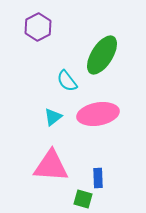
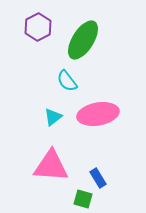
green ellipse: moved 19 px left, 15 px up
blue rectangle: rotated 30 degrees counterclockwise
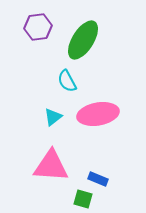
purple hexagon: rotated 20 degrees clockwise
cyan semicircle: rotated 10 degrees clockwise
blue rectangle: moved 1 px down; rotated 36 degrees counterclockwise
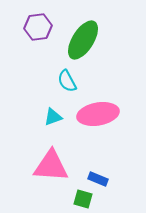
cyan triangle: rotated 18 degrees clockwise
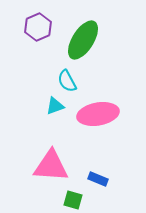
purple hexagon: rotated 16 degrees counterclockwise
cyan triangle: moved 2 px right, 11 px up
green square: moved 10 px left, 1 px down
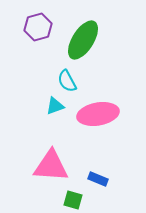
purple hexagon: rotated 8 degrees clockwise
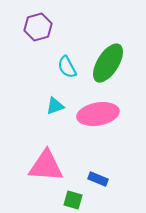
green ellipse: moved 25 px right, 23 px down
cyan semicircle: moved 14 px up
pink triangle: moved 5 px left
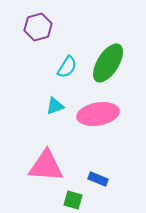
cyan semicircle: rotated 120 degrees counterclockwise
